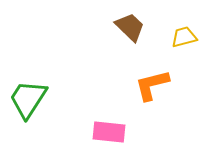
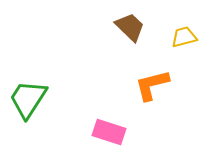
pink rectangle: rotated 12 degrees clockwise
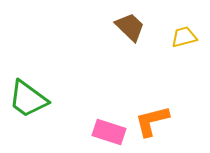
orange L-shape: moved 36 px down
green trapezoid: rotated 87 degrees counterclockwise
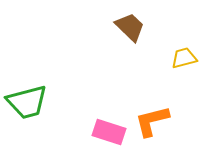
yellow trapezoid: moved 21 px down
green trapezoid: moved 1 px left, 3 px down; rotated 51 degrees counterclockwise
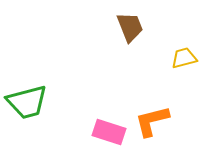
brown trapezoid: rotated 24 degrees clockwise
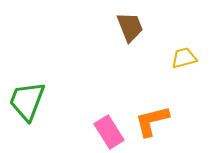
green trapezoid: moved 1 px up; rotated 126 degrees clockwise
pink rectangle: rotated 40 degrees clockwise
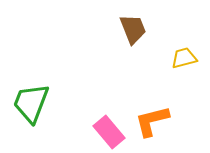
brown trapezoid: moved 3 px right, 2 px down
green trapezoid: moved 4 px right, 2 px down
pink rectangle: rotated 8 degrees counterclockwise
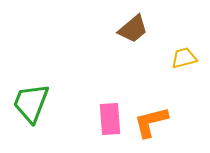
brown trapezoid: rotated 72 degrees clockwise
orange L-shape: moved 1 px left, 1 px down
pink rectangle: moved 1 px right, 13 px up; rotated 36 degrees clockwise
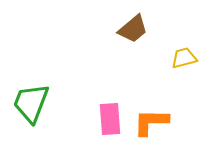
orange L-shape: rotated 15 degrees clockwise
